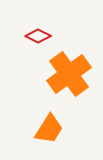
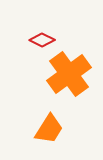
red diamond: moved 4 px right, 4 px down
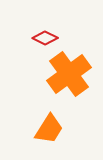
red diamond: moved 3 px right, 2 px up
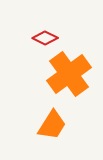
orange trapezoid: moved 3 px right, 4 px up
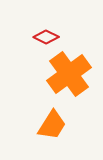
red diamond: moved 1 px right, 1 px up
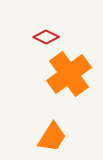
orange trapezoid: moved 12 px down
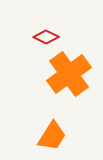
orange trapezoid: moved 1 px up
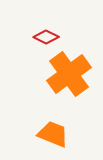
orange trapezoid: moved 1 px right, 2 px up; rotated 100 degrees counterclockwise
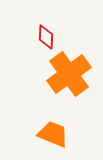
red diamond: rotated 65 degrees clockwise
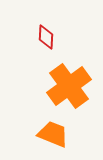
orange cross: moved 12 px down
